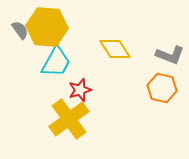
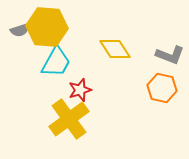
gray semicircle: rotated 108 degrees clockwise
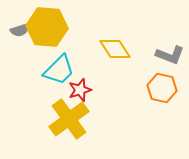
cyan trapezoid: moved 3 px right, 8 px down; rotated 16 degrees clockwise
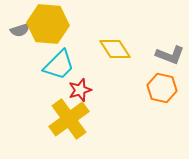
yellow hexagon: moved 1 px right, 3 px up
cyan trapezoid: moved 5 px up
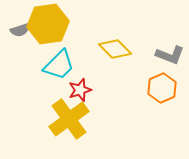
yellow hexagon: rotated 12 degrees counterclockwise
yellow diamond: rotated 12 degrees counterclockwise
orange hexagon: rotated 24 degrees clockwise
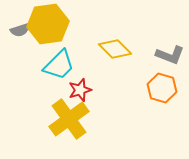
orange hexagon: rotated 20 degrees counterclockwise
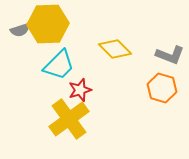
yellow hexagon: rotated 6 degrees clockwise
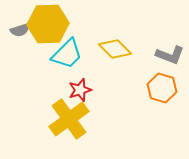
cyan trapezoid: moved 8 px right, 11 px up
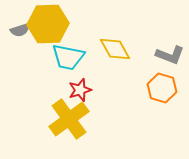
yellow diamond: rotated 16 degrees clockwise
cyan trapezoid: moved 1 px right, 3 px down; rotated 56 degrees clockwise
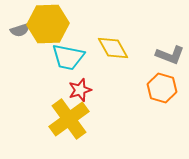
yellow diamond: moved 2 px left, 1 px up
